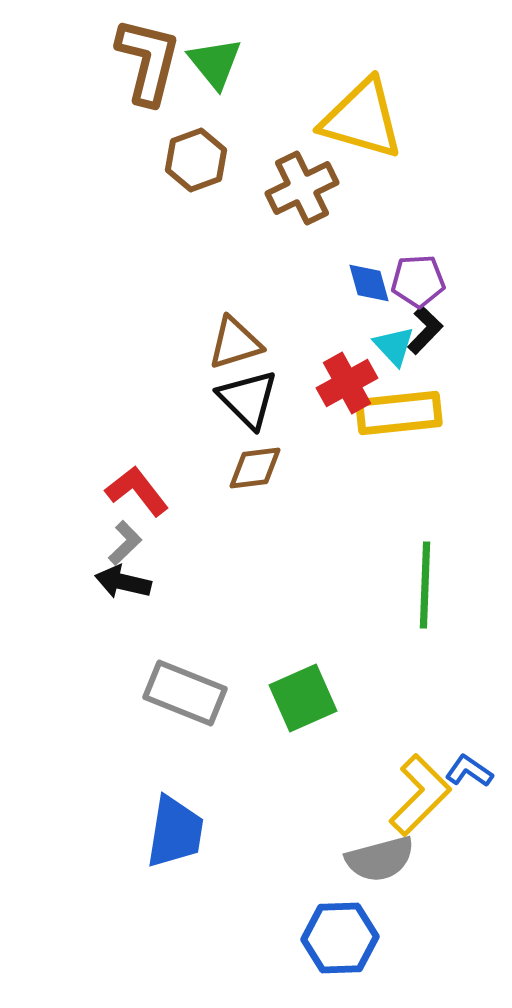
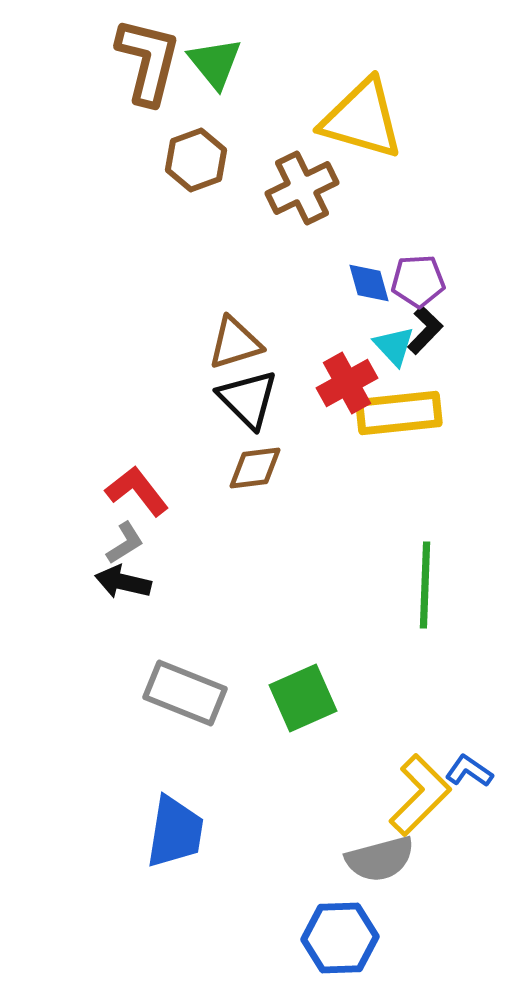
gray L-shape: rotated 12 degrees clockwise
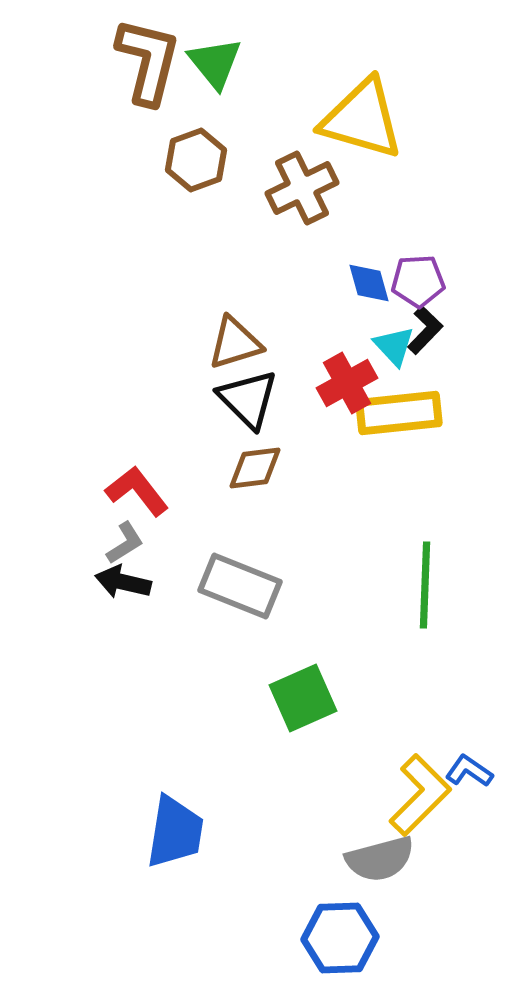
gray rectangle: moved 55 px right, 107 px up
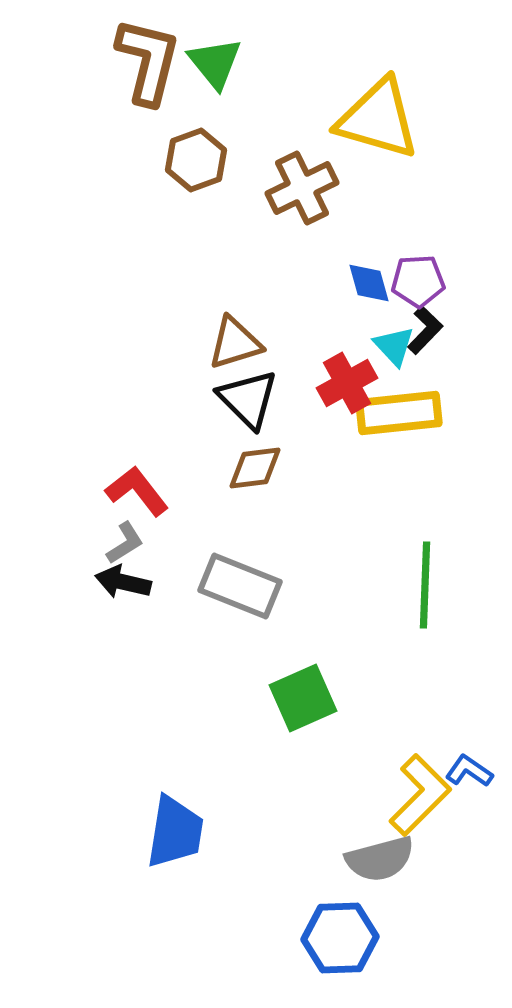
yellow triangle: moved 16 px right
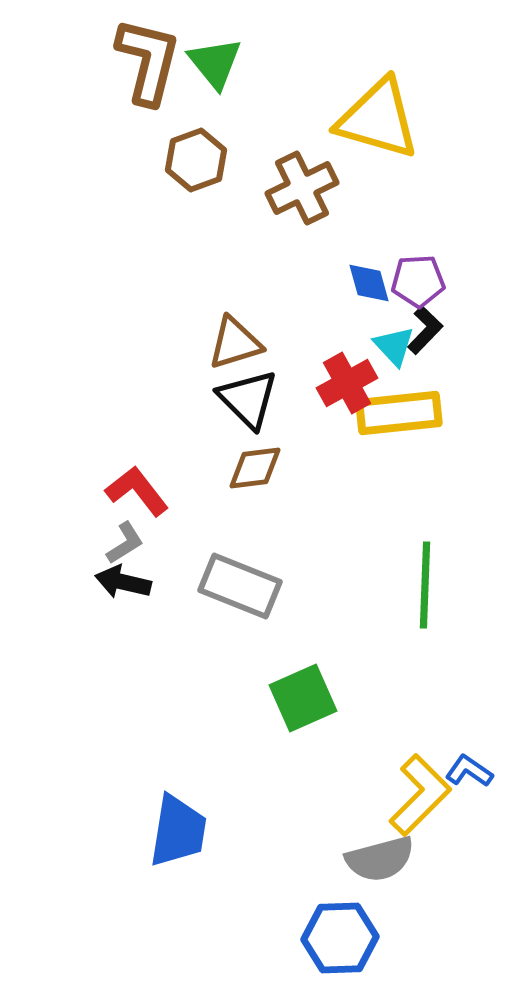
blue trapezoid: moved 3 px right, 1 px up
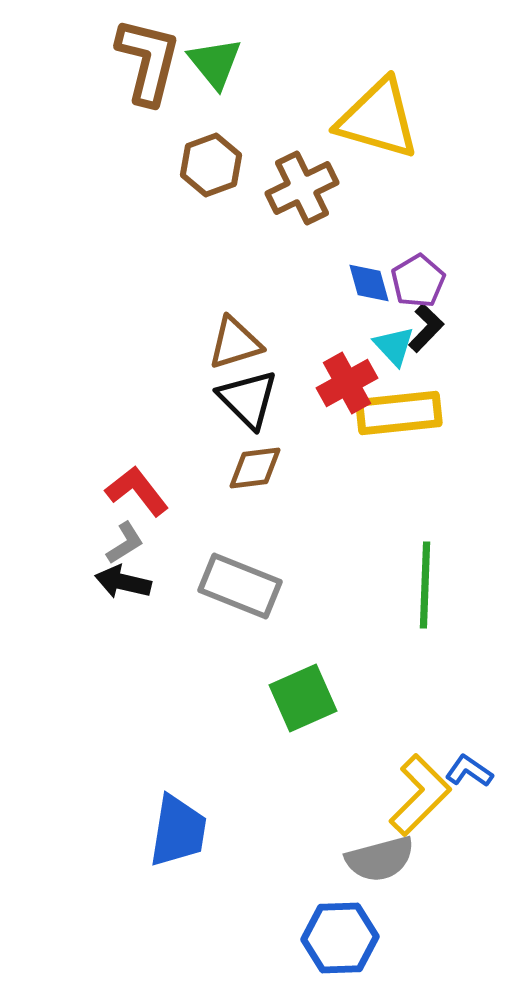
brown hexagon: moved 15 px right, 5 px down
purple pentagon: rotated 28 degrees counterclockwise
black L-shape: moved 1 px right, 2 px up
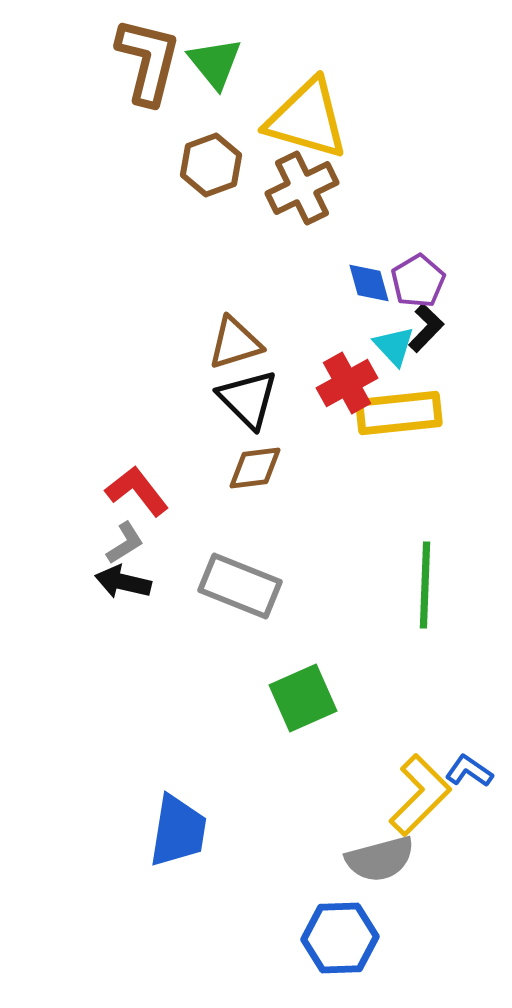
yellow triangle: moved 71 px left
